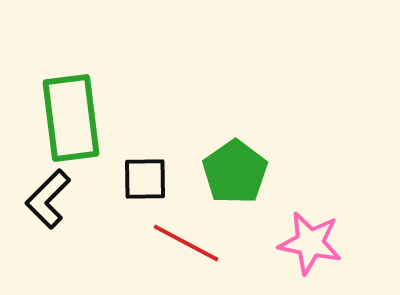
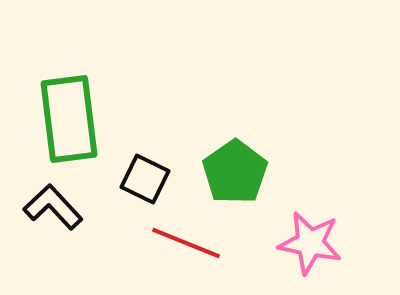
green rectangle: moved 2 px left, 1 px down
black square: rotated 27 degrees clockwise
black L-shape: moved 5 px right, 8 px down; rotated 92 degrees clockwise
red line: rotated 6 degrees counterclockwise
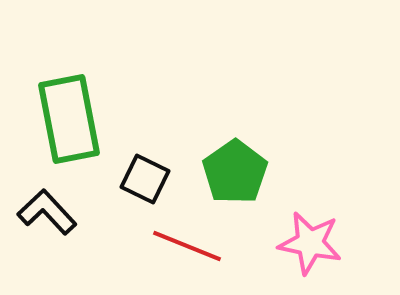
green rectangle: rotated 4 degrees counterclockwise
black L-shape: moved 6 px left, 5 px down
red line: moved 1 px right, 3 px down
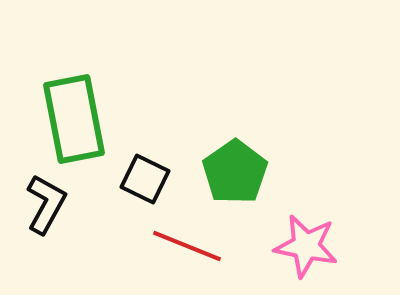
green rectangle: moved 5 px right
black L-shape: moved 1 px left, 8 px up; rotated 72 degrees clockwise
pink star: moved 4 px left, 3 px down
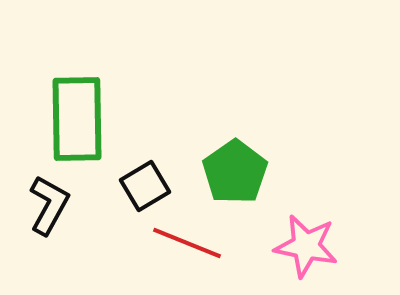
green rectangle: moved 3 px right; rotated 10 degrees clockwise
black square: moved 7 px down; rotated 33 degrees clockwise
black L-shape: moved 3 px right, 1 px down
red line: moved 3 px up
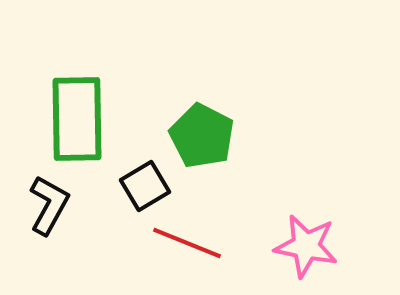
green pentagon: moved 33 px left, 36 px up; rotated 10 degrees counterclockwise
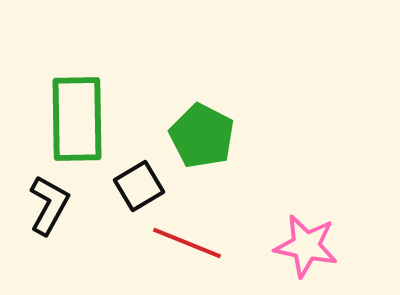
black square: moved 6 px left
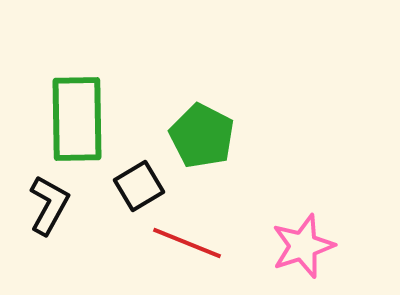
pink star: moved 3 px left; rotated 30 degrees counterclockwise
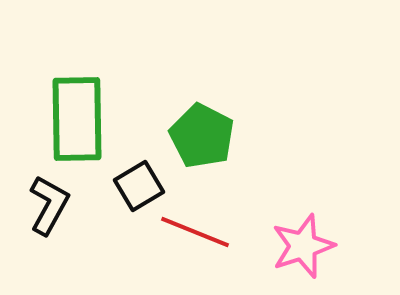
red line: moved 8 px right, 11 px up
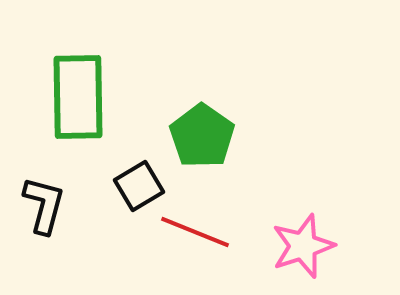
green rectangle: moved 1 px right, 22 px up
green pentagon: rotated 8 degrees clockwise
black L-shape: moved 5 px left; rotated 14 degrees counterclockwise
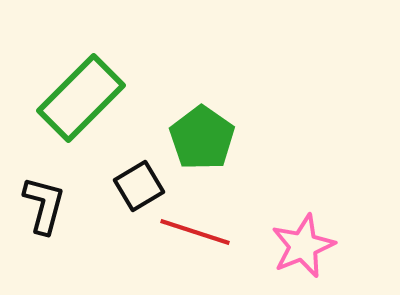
green rectangle: moved 3 px right, 1 px down; rotated 46 degrees clockwise
green pentagon: moved 2 px down
red line: rotated 4 degrees counterclockwise
pink star: rotated 4 degrees counterclockwise
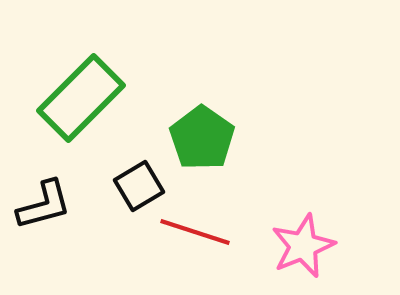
black L-shape: rotated 60 degrees clockwise
